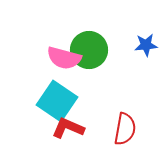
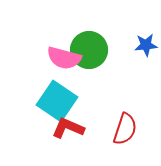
red semicircle: rotated 8 degrees clockwise
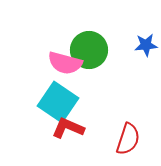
pink semicircle: moved 1 px right, 5 px down
cyan square: moved 1 px right, 1 px down
red semicircle: moved 3 px right, 10 px down
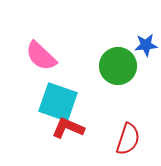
green circle: moved 29 px right, 16 px down
pink semicircle: moved 24 px left, 7 px up; rotated 28 degrees clockwise
cyan square: rotated 15 degrees counterclockwise
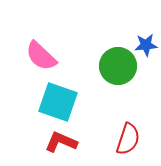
red L-shape: moved 7 px left, 14 px down
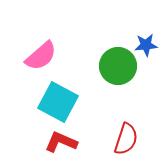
pink semicircle: rotated 84 degrees counterclockwise
cyan square: rotated 9 degrees clockwise
red semicircle: moved 2 px left
